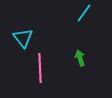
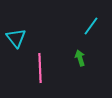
cyan line: moved 7 px right, 13 px down
cyan triangle: moved 7 px left
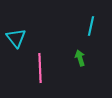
cyan line: rotated 24 degrees counterclockwise
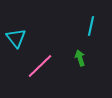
pink line: moved 2 px up; rotated 48 degrees clockwise
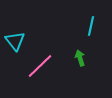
cyan triangle: moved 1 px left, 3 px down
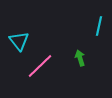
cyan line: moved 8 px right
cyan triangle: moved 4 px right
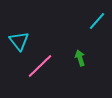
cyan line: moved 2 px left, 5 px up; rotated 30 degrees clockwise
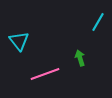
cyan line: moved 1 px right, 1 px down; rotated 12 degrees counterclockwise
pink line: moved 5 px right, 8 px down; rotated 24 degrees clockwise
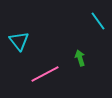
cyan line: moved 1 px up; rotated 66 degrees counterclockwise
pink line: rotated 8 degrees counterclockwise
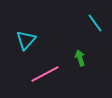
cyan line: moved 3 px left, 2 px down
cyan triangle: moved 7 px right, 1 px up; rotated 20 degrees clockwise
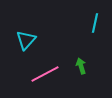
cyan line: rotated 48 degrees clockwise
green arrow: moved 1 px right, 8 px down
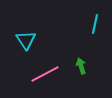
cyan line: moved 1 px down
cyan triangle: rotated 15 degrees counterclockwise
